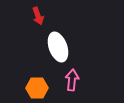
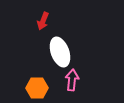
red arrow: moved 5 px right, 5 px down; rotated 42 degrees clockwise
white ellipse: moved 2 px right, 5 px down
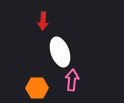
red arrow: rotated 18 degrees counterclockwise
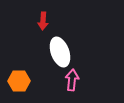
orange hexagon: moved 18 px left, 7 px up
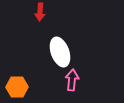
red arrow: moved 3 px left, 9 px up
orange hexagon: moved 2 px left, 6 px down
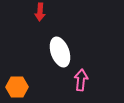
pink arrow: moved 9 px right
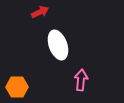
red arrow: rotated 120 degrees counterclockwise
white ellipse: moved 2 px left, 7 px up
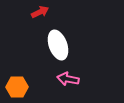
pink arrow: moved 13 px left, 1 px up; rotated 85 degrees counterclockwise
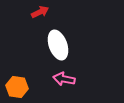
pink arrow: moved 4 px left
orange hexagon: rotated 10 degrees clockwise
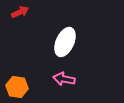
red arrow: moved 20 px left
white ellipse: moved 7 px right, 3 px up; rotated 44 degrees clockwise
